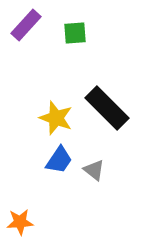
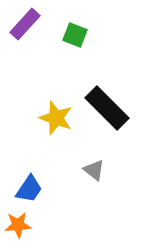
purple rectangle: moved 1 px left, 1 px up
green square: moved 2 px down; rotated 25 degrees clockwise
blue trapezoid: moved 30 px left, 29 px down
orange star: moved 2 px left, 3 px down
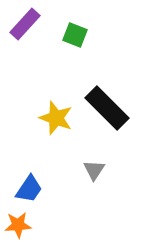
gray triangle: rotated 25 degrees clockwise
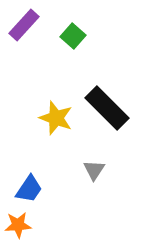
purple rectangle: moved 1 px left, 1 px down
green square: moved 2 px left, 1 px down; rotated 20 degrees clockwise
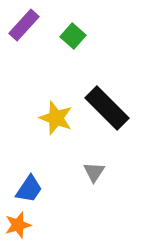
gray triangle: moved 2 px down
orange star: rotated 12 degrees counterclockwise
